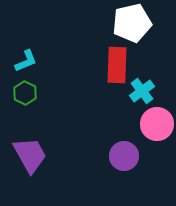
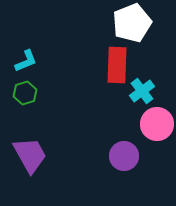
white pentagon: rotated 9 degrees counterclockwise
green hexagon: rotated 15 degrees clockwise
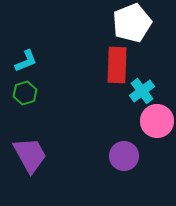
pink circle: moved 3 px up
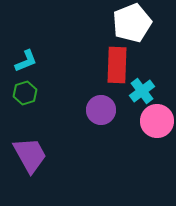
purple circle: moved 23 px left, 46 px up
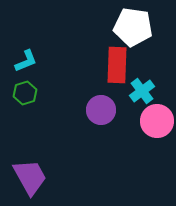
white pentagon: moved 1 px right, 4 px down; rotated 30 degrees clockwise
purple trapezoid: moved 22 px down
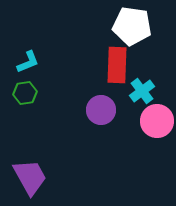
white pentagon: moved 1 px left, 1 px up
cyan L-shape: moved 2 px right, 1 px down
green hexagon: rotated 10 degrees clockwise
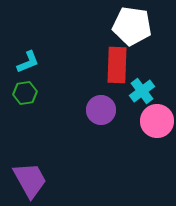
purple trapezoid: moved 3 px down
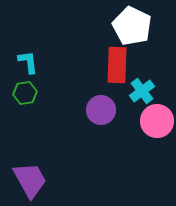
white pentagon: rotated 18 degrees clockwise
cyan L-shape: rotated 75 degrees counterclockwise
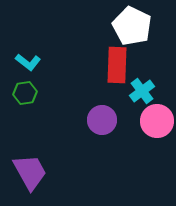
cyan L-shape: rotated 135 degrees clockwise
purple circle: moved 1 px right, 10 px down
purple trapezoid: moved 8 px up
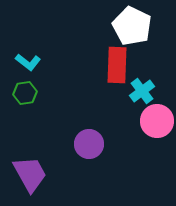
purple circle: moved 13 px left, 24 px down
purple trapezoid: moved 2 px down
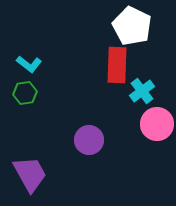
cyan L-shape: moved 1 px right, 2 px down
pink circle: moved 3 px down
purple circle: moved 4 px up
